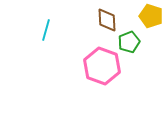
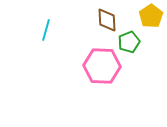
yellow pentagon: rotated 20 degrees clockwise
pink hexagon: rotated 18 degrees counterclockwise
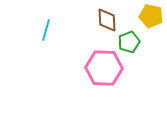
yellow pentagon: rotated 25 degrees counterclockwise
pink hexagon: moved 2 px right, 2 px down
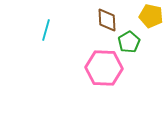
green pentagon: rotated 10 degrees counterclockwise
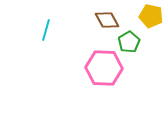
brown diamond: rotated 25 degrees counterclockwise
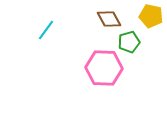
brown diamond: moved 2 px right, 1 px up
cyan line: rotated 20 degrees clockwise
green pentagon: rotated 15 degrees clockwise
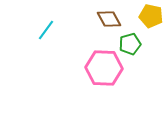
green pentagon: moved 1 px right, 2 px down
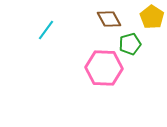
yellow pentagon: moved 1 px right, 1 px down; rotated 20 degrees clockwise
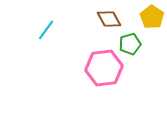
pink hexagon: rotated 9 degrees counterclockwise
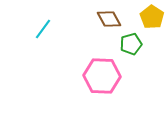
cyan line: moved 3 px left, 1 px up
green pentagon: moved 1 px right
pink hexagon: moved 2 px left, 8 px down; rotated 9 degrees clockwise
